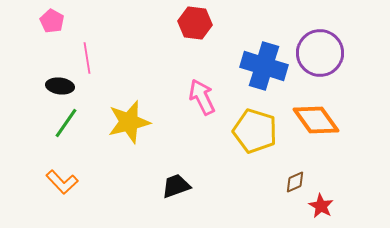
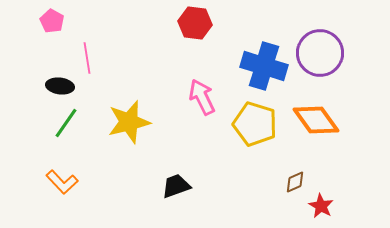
yellow pentagon: moved 7 px up
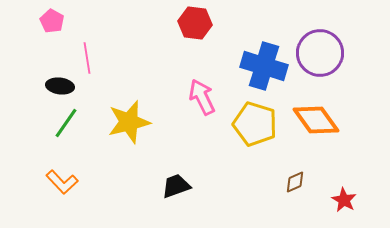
red star: moved 23 px right, 6 px up
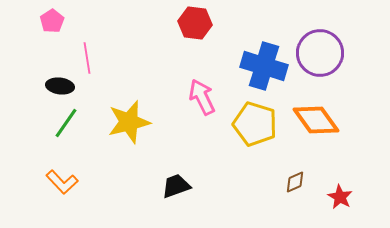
pink pentagon: rotated 10 degrees clockwise
red star: moved 4 px left, 3 px up
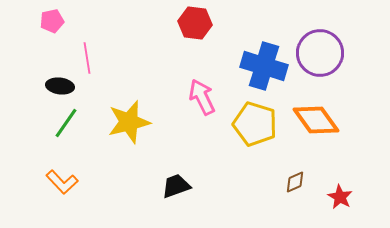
pink pentagon: rotated 20 degrees clockwise
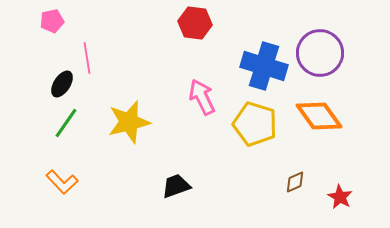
black ellipse: moved 2 px right, 2 px up; rotated 64 degrees counterclockwise
orange diamond: moved 3 px right, 4 px up
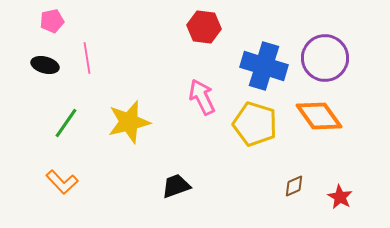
red hexagon: moved 9 px right, 4 px down
purple circle: moved 5 px right, 5 px down
black ellipse: moved 17 px left, 19 px up; rotated 72 degrees clockwise
brown diamond: moved 1 px left, 4 px down
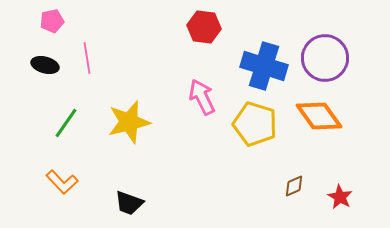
black trapezoid: moved 47 px left, 17 px down; rotated 140 degrees counterclockwise
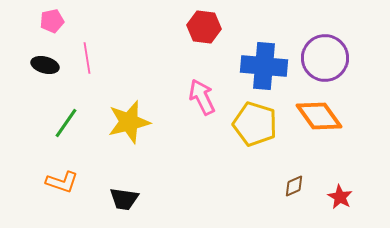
blue cross: rotated 12 degrees counterclockwise
orange L-shape: rotated 28 degrees counterclockwise
black trapezoid: moved 5 px left, 4 px up; rotated 12 degrees counterclockwise
